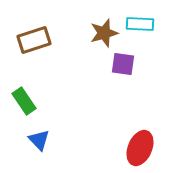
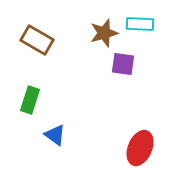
brown rectangle: moved 3 px right; rotated 48 degrees clockwise
green rectangle: moved 6 px right, 1 px up; rotated 52 degrees clockwise
blue triangle: moved 16 px right, 5 px up; rotated 10 degrees counterclockwise
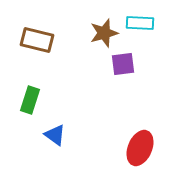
cyan rectangle: moved 1 px up
brown rectangle: rotated 16 degrees counterclockwise
purple square: rotated 15 degrees counterclockwise
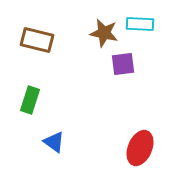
cyan rectangle: moved 1 px down
brown star: rotated 28 degrees clockwise
blue triangle: moved 1 px left, 7 px down
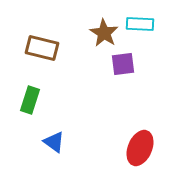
brown star: rotated 20 degrees clockwise
brown rectangle: moved 5 px right, 8 px down
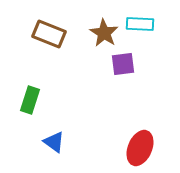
brown rectangle: moved 7 px right, 14 px up; rotated 8 degrees clockwise
